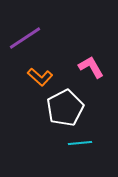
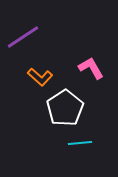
purple line: moved 2 px left, 1 px up
pink L-shape: moved 1 px down
white pentagon: rotated 6 degrees counterclockwise
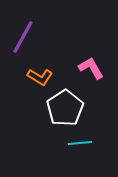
purple line: rotated 28 degrees counterclockwise
orange L-shape: rotated 10 degrees counterclockwise
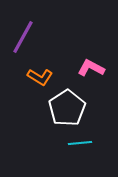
pink L-shape: rotated 32 degrees counterclockwise
white pentagon: moved 2 px right
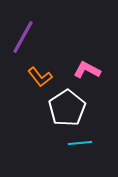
pink L-shape: moved 4 px left, 2 px down
orange L-shape: rotated 20 degrees clockwise
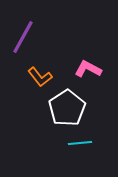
pink L-shape: moved 1 px right, 1 px up
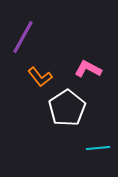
cyan line: moved 18 px right, 5 px down
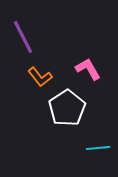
purple line: rotated 56 degrees counterclockwise
pink L-shape: rotated 32 degrees clockwise
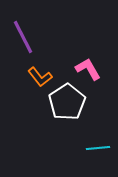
white pentagon: moved 6 px up
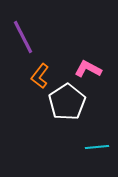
pink L-shape: rotated 32 degrees counterclockwise
orange L-shape: moved 1 px up; rotated 75 degrees clockwise
cyan line: moved 1 px left, 1 px up
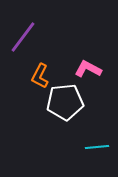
purple line: rotated 64 degrees clockwise
orange L-shape: rotated 10 degrees counterclockwise
white pentagon: moved 2 px left; rotated 27 degrees clockwise
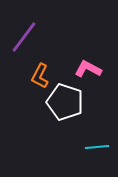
purple line: moved 1 px right
white pentagon: rotated 24 degrees clockwise
